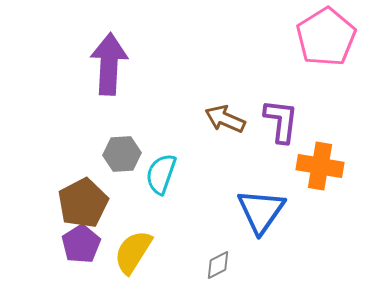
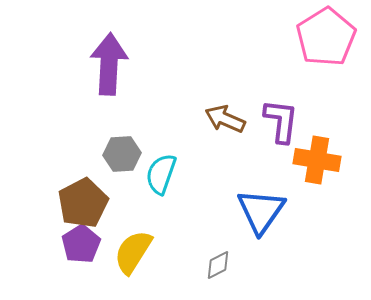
orange cross: moved 3 px left, 6 px up
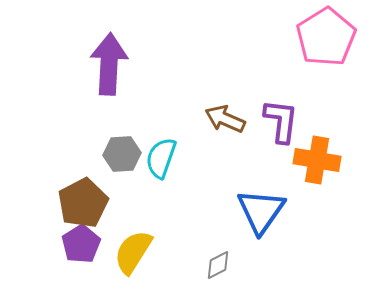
cyan semicircle: moved 16 px up
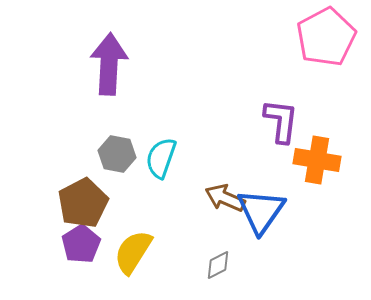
pink pentagon: rotated 4 degrees clockwise
brown arrow: moved 79 px down
gray hexagon: moved 5 px left; rotated 15 degrees clockwise
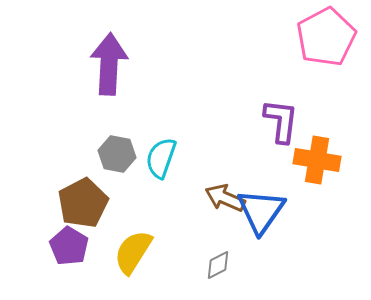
purple pentagon: moved 12 px left, 2 px down; rotated 9 degrees counterclockwise
